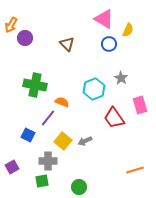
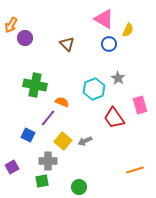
gray star: moved 3 px left
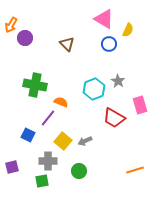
gray star: moved 3 px down
orange semicircle: moved 1 px left
red trapezoid: rotated 25 degrees counterclockwise
purple square: rotated 16 degrees clockwise
green circle: moved 16 px up
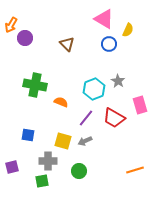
purple line: moved 38 px right
blue square: rotated 16 degrees counterclockwise
yellow square: rotated 24 degrees counterclockwise
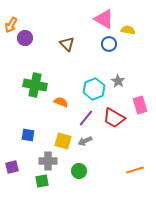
yellow semicircle: rotated 104 degrees counterclockwise
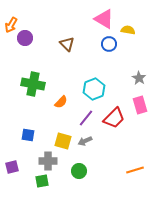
gray star: moved 21 px right, 3 px up
green cross: moved 2 px left, 1 px up
orange semicircle: rotated 112 degrees clockwise
red trapezoid: rotated 75 degrees counterclockwise
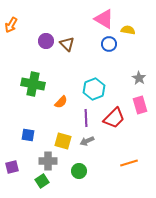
purple circle: moved 21 px right, 3 px down
purple line: rotated 42 degrees counterclockwise
gray arrow: moved 2 px right
orange line: moved 6 px left, 7 px up
green square: rotated 24 degrees counterclockwise
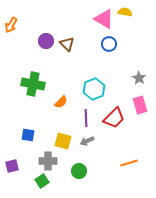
yellow semicircle: moved 3 px left, 18 px up
purple square: moved 1 px up
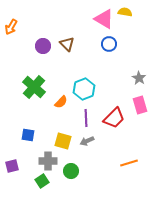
orange arrow: moved 2 px down
purple circle: moved 3 px left, 5 px down
green cross: moved 1 px right, 3 px down; rotated 30 degrees clockwise
cyan hexagon: moved 10 px left
green circle: moved 8 px left
